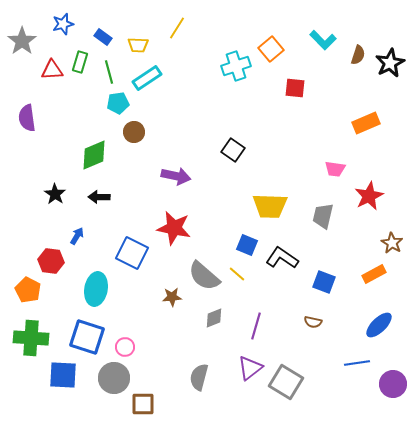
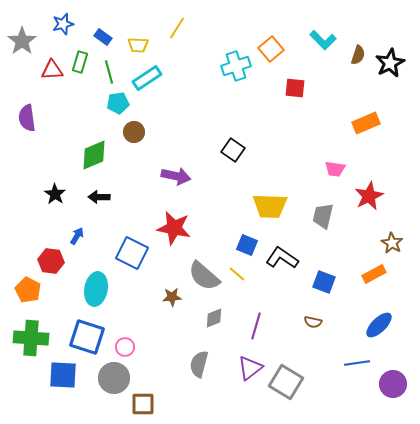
gray semicircle at (199, 377): moved 13 px up
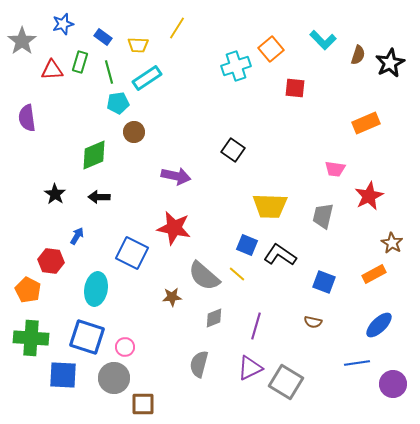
black L-shape at (282, 258): moved 2 px left, 3 px up
purple triangle at (250, 368): rotated 12 degrees clockwise
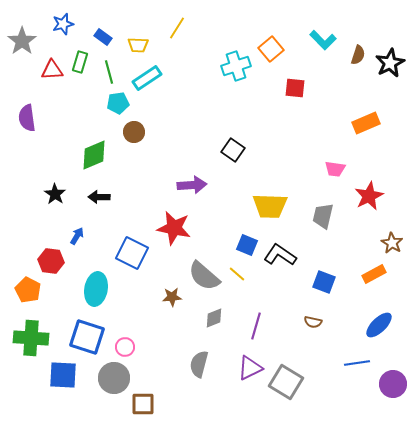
purple arrow at (176, 176): moved 16 px right, 9 px down; rotated 16 degrees counterclockwise
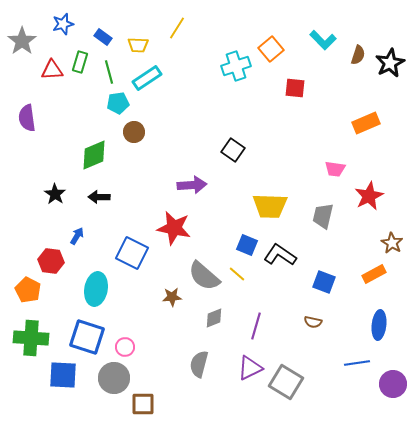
blue ellipse at (379, 325): rotated 40 degrees counterclockwise
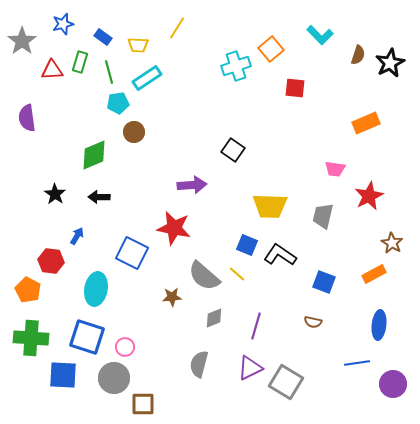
cyan L-shape at (323, 40): moved 3 px left, 5 px up
